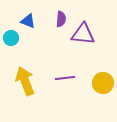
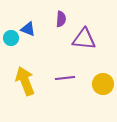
blue triangle: moved 8 px down
purple triangle: moved 1 px right, 5 px down
yellow circle: moved 1 px down
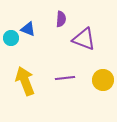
purple triangle: rotated 15 degrees clockwise
yellow circle: moved 4 px up
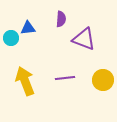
blue triangle: moved 1 px up; rotated 28 degrees counterclockwise
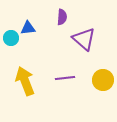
purple semicircle: moved 1 px right, 2 px up
purple triangle: rotated 20 degrees clockwise
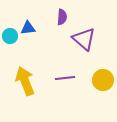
cyan circle: moved 1 px left, 2 px up
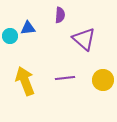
purple semicircle: moved 2 px left, 2 px up
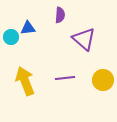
cyan circle: moved 1 px right, 1 px down
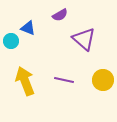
purple semicircle: rotated 56 degrees clockwise
blue triangle: rotated 28 degrees clockwise
cyan circle: moved 4 px down
purple line: moved 1 px left, 2 px down; rotated 18 degrees clockwise
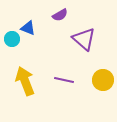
cyan circle: moved 1 px right, 2 px up
